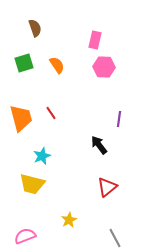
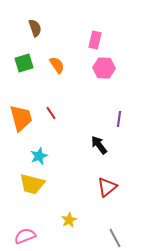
pink hexagon: moved 1 px down
cyan star: moved 3 px left
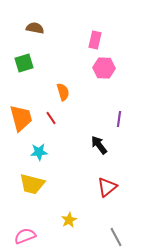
brown semicircle: rotated 60 degrees counterclockwise
orange semicircle: moved 6 px right, 27 px down; rotated 18 degrees clockwise
red line: moved 5 px down
cyan star: moved 4 px up; rotated 18 degrees clockwise
gray line: moved 1 px right, 1 px up
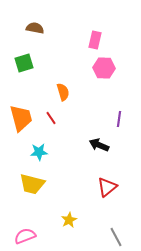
black arrow: rotated 30 degrees counterclockwise
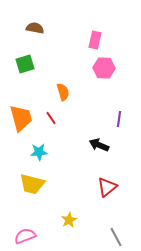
green square: moved 1 px right, 1 px down
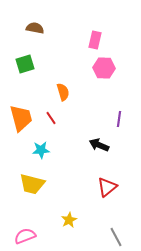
cyan star: moved 2 px right, 2 px up
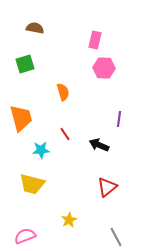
red line: moved 14 px right, 16 px down
